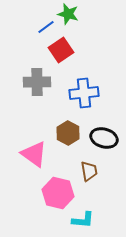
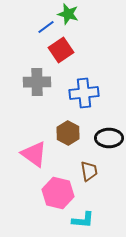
black ellipse: moved 5 px right; rotated 16 degrees counterclockwise
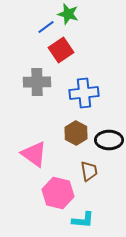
brown hexagon: moved 8 px right
black ellipse: moved 2 px down
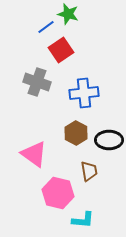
gray cross: rotated 20 degrees clockwise
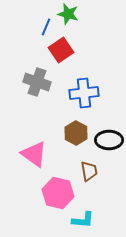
blue line: rotated 30 degrees counterclockwise
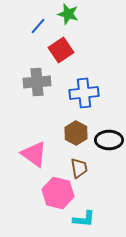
blue line: moved 8 px left, 1 px up; rotated 18 degrees clockwise
gray cross: rotated 24 degrees counterclockwise
brown trapezoid: moved 10 px left, 3 px up
cyan L-shape: moved 1 px right, 1 px up
